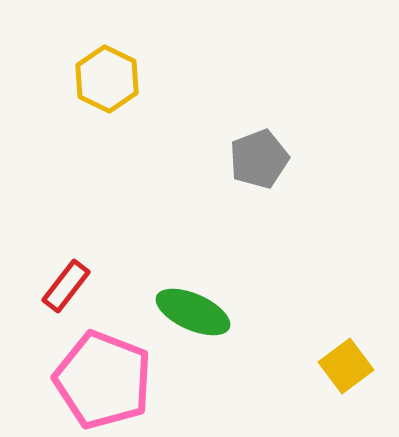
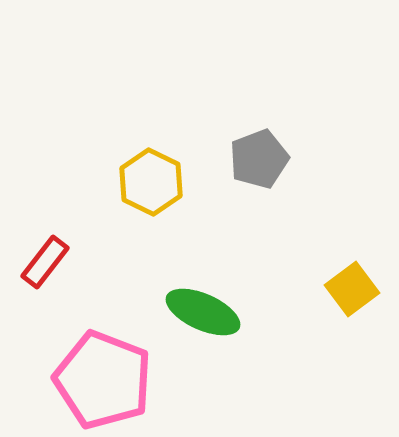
yellow hexagon: moved 44 px right, 103 px down
red rectangle: moved 21 px left, 24 px up
green ellipse: moved 10 px right
yellow square: moved 6 px right, 77 px up
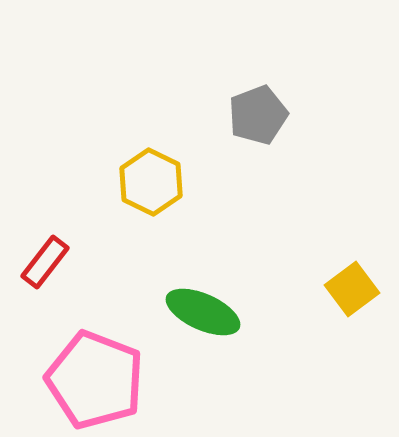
gray pentagon: moved 1 px left, 44 px up
pink pentagon: moved 8 px left
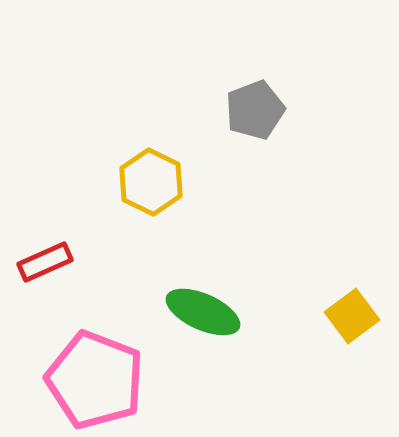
gray pentagon: moved 3 px left, 5 px up
red rectangle: rotated 28 degrees clockwise
yellow square: moved 27 px down
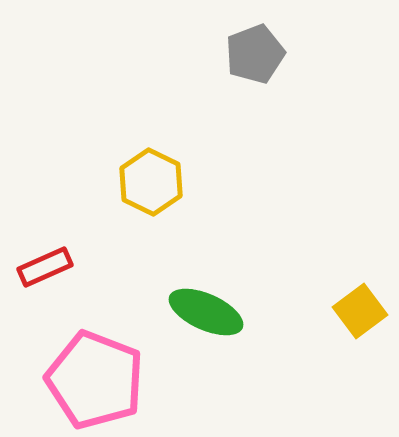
gray pentagon: moved 56 px up
red rectangle: moved 5 px down
green ellipse: moved 3 px right
yellow square: moved 8 px right, 5 px up
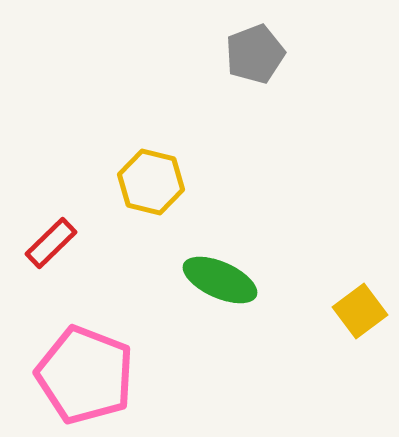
yellow hexagon: rotated 12 degrees counterclockwise
red rectangle: moved 6 px right, 24 px up; rotated 20 degrees counterclockwise
green ellipse: moved 14 px right, 32 px up
pink pentagon: moved 10 px left, 5 px up
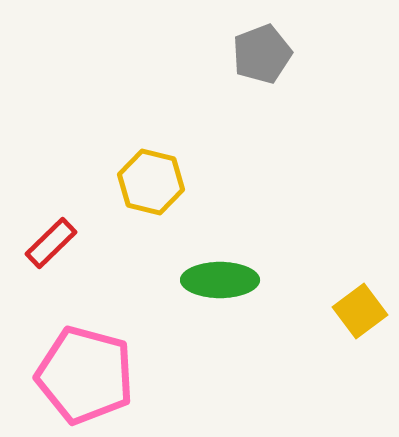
gray pentagon: moved 7 px right
green ellipse: rotated 24 degrees counterclockwise
pink pentagon: rotated 6 degrees counterclockwise
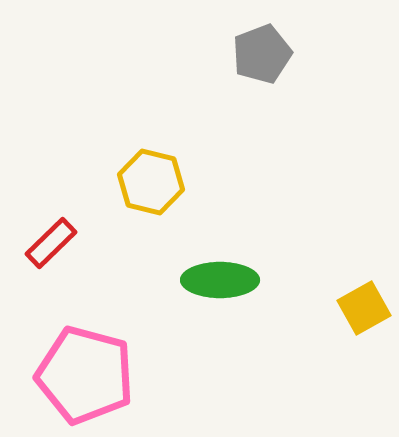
yellow square: moved 4 px right, 3 px up; rotated 8 degrees clockwise
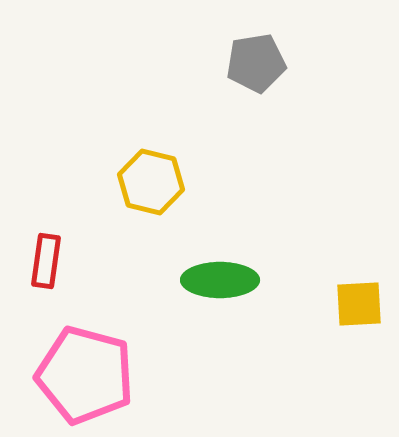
gray pentagon: moved 6 px left, 9 px down; rotated 12 degrees clockwise
red rectangle: moved 5 px left, 18 px down; rotated 38 degrees counterclockwise
yellow square: moved 5 px left, 4 px up; rotated 26 degrees clockwise
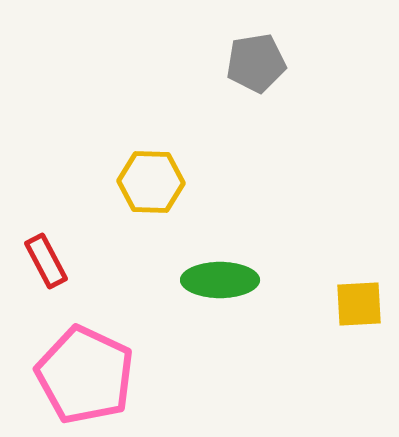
yellow hexagon: rotated 12 degrees counterclockwise
red rectangle: rotated 36 degrees counterclockwise
pink pentagon: rotated 10 degrees clockwise
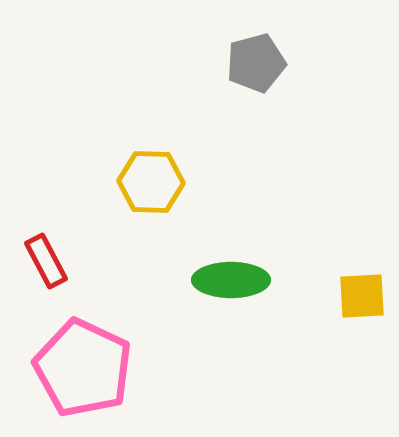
gray pentagon: rotated 6 degrees counterclockwise
green ellipse: moved 11 px right
yellow square: moved 3 px right, 8 px up
pink pentagon: moved 2 px left, 7 px up
